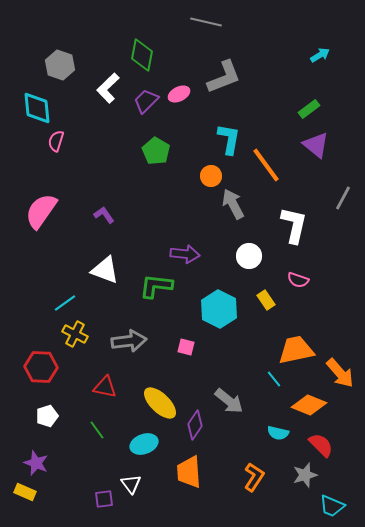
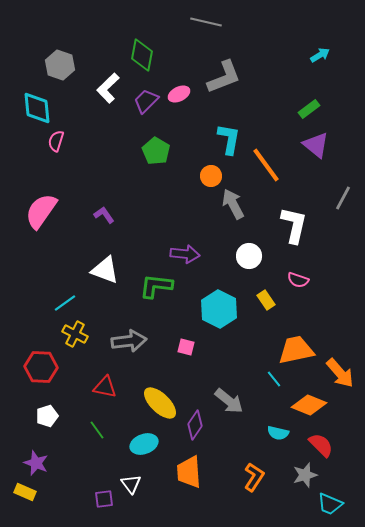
cyan trapezoid at (332, 506): moved 2 px left, 2 px up
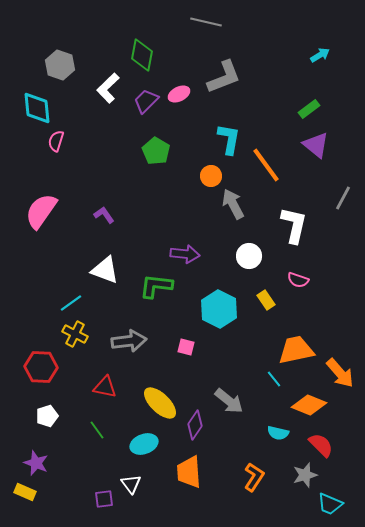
cyan line at (65, 303): moved 6 px right
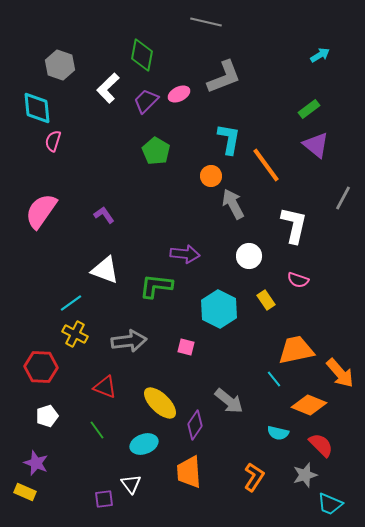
pink semicircle at (56, 141): moved 3 px left
red triangle at (105, 387): rotated 10 degrees clockwise
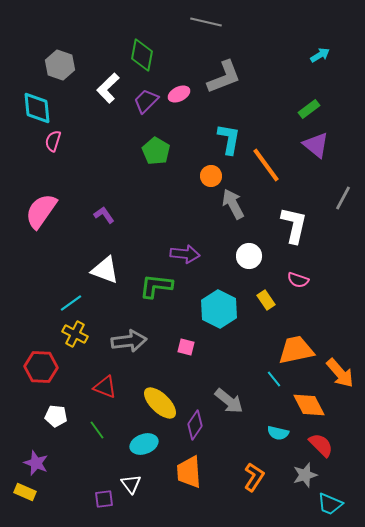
orange diamond at (309, 405): rotated 40 degrees clockwise
white pentagon at (47, 416): moved 9 px right; rotated 25 degrees clockwise
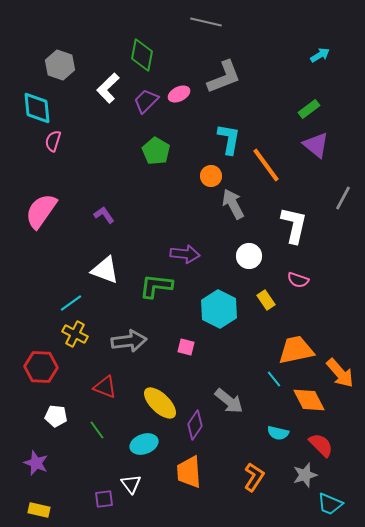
orange diamond at (309, 405): moved 5 px up
yellow rectangle at (25, 492): moved 14 px right, 18 px down; rotated 10 degrees counterclockwise
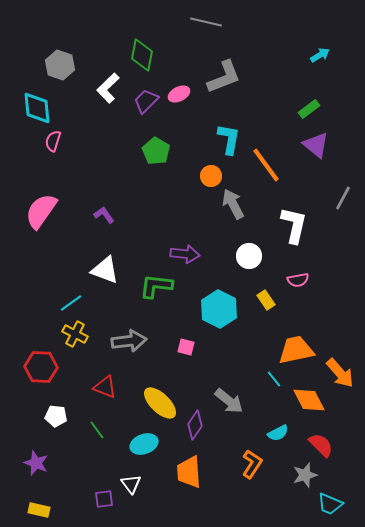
pink semicircle at (298, 280): rotated 30 degrees counterclockwise
cyan semicircle at (278, 433): rotated 40 degrees counterclockwise
orange L-shape at (254, 477): moved 2 px left, 13 px up
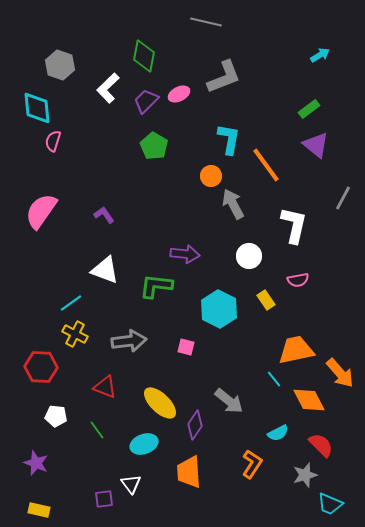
green diamond at (142, 55): moved 2 px right, 1 px down
green pentagon at (156, 151): moved 2 px left, 5 px up
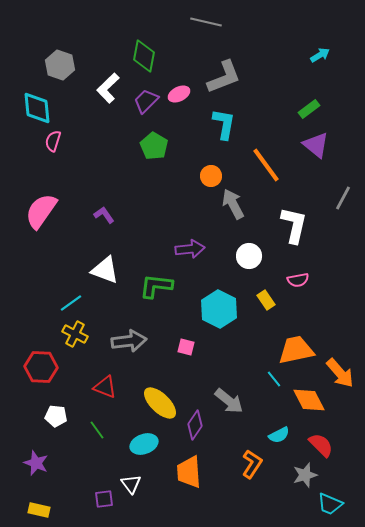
cyan L-shape at (229, 139): moved 5 px left, 15 px up
purple arrow at (185, 254): moved 5 px right, 5 px up; rotated 12 degrees counterclockwise
cyan semicircle at (278, 433): moved 1 px right, 2 px down
